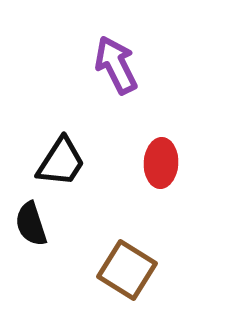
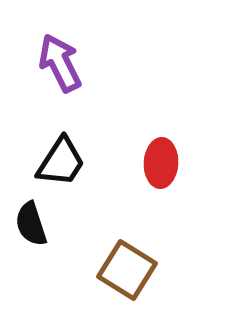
purple arrow: moved 56 px left, 2 px up
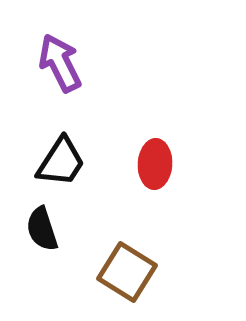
red ellipse: moved 6 px left, 1 px down
black semicircle: moved 11 px right, 5 px down
brown square: moved 2 px down
